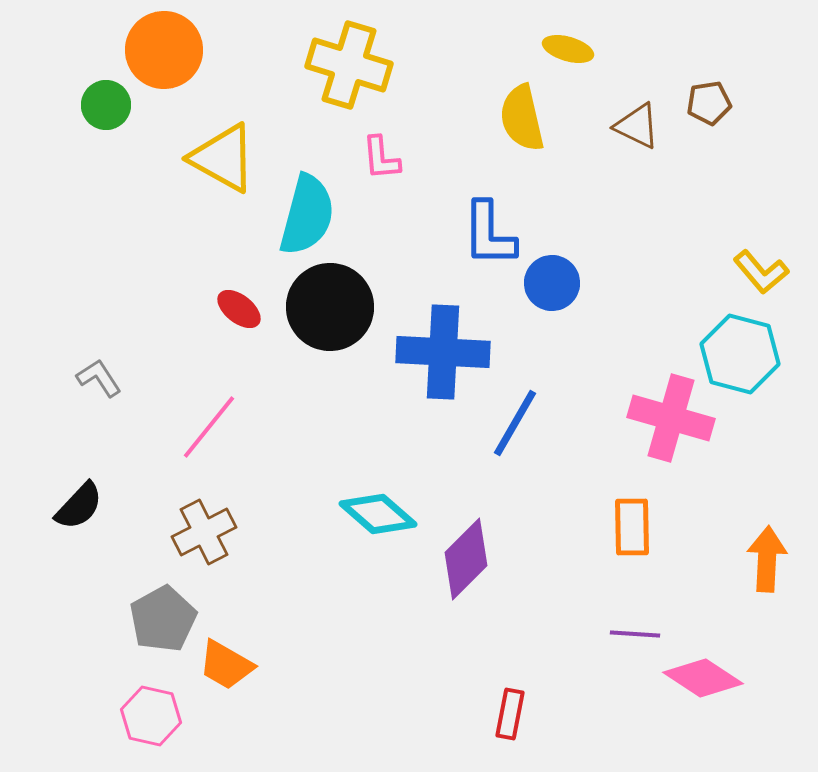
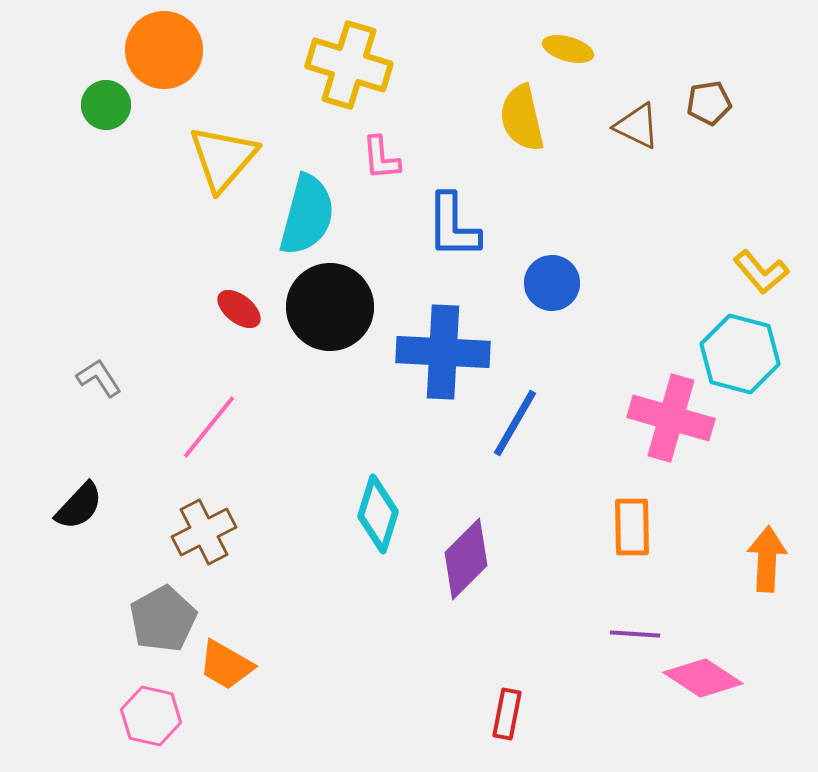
yellow triangle: rotated 42 degrees clockwise
blue L-shape: moved 36 px left, 8 px up
cyan diamond: rotated 66 degrees clockwise
red rectangle: moved 3 px left
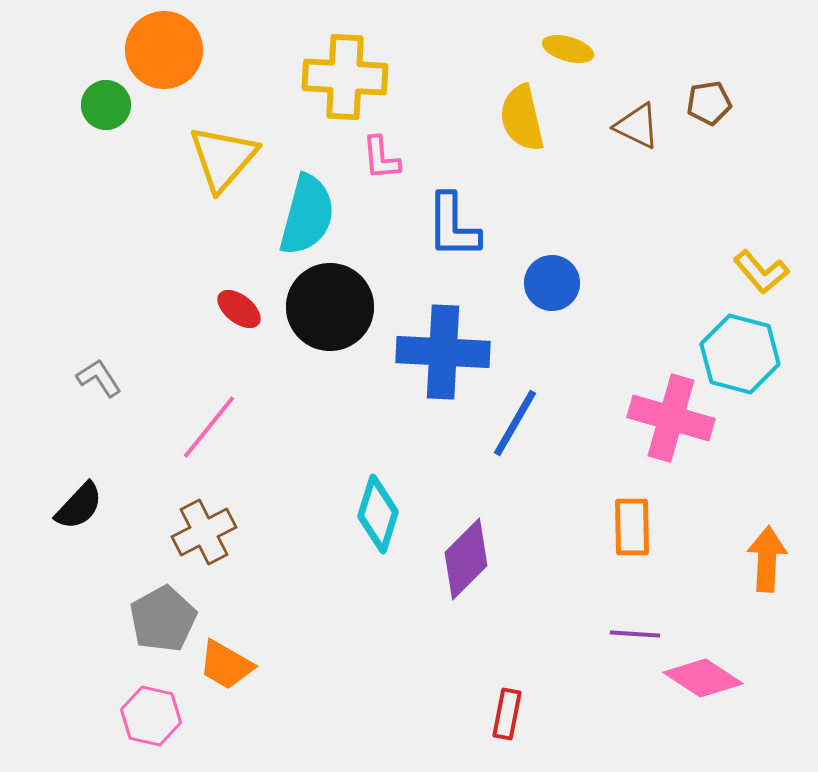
yellow cross: moved 4 px left, 12 px down; rotated 14 degrees counterclockwise
